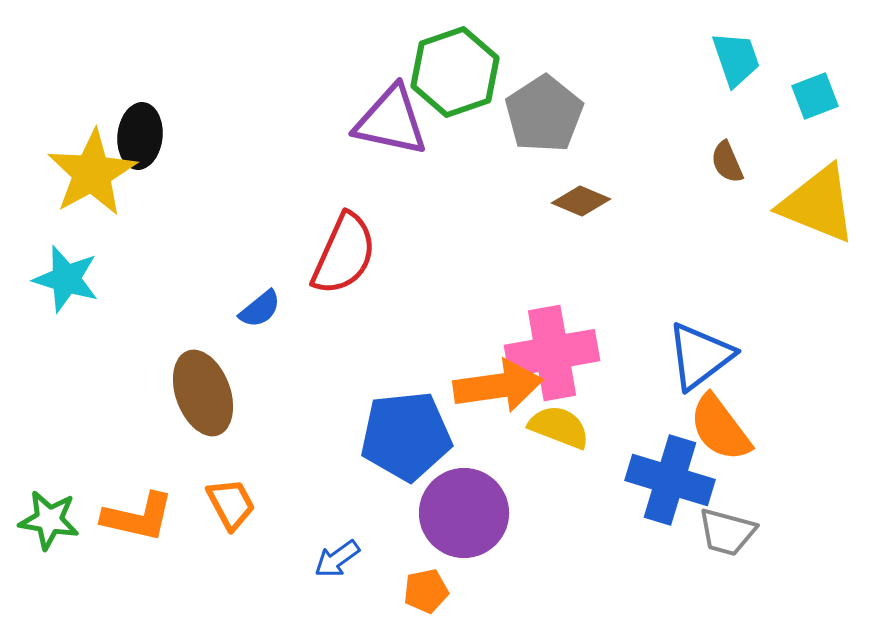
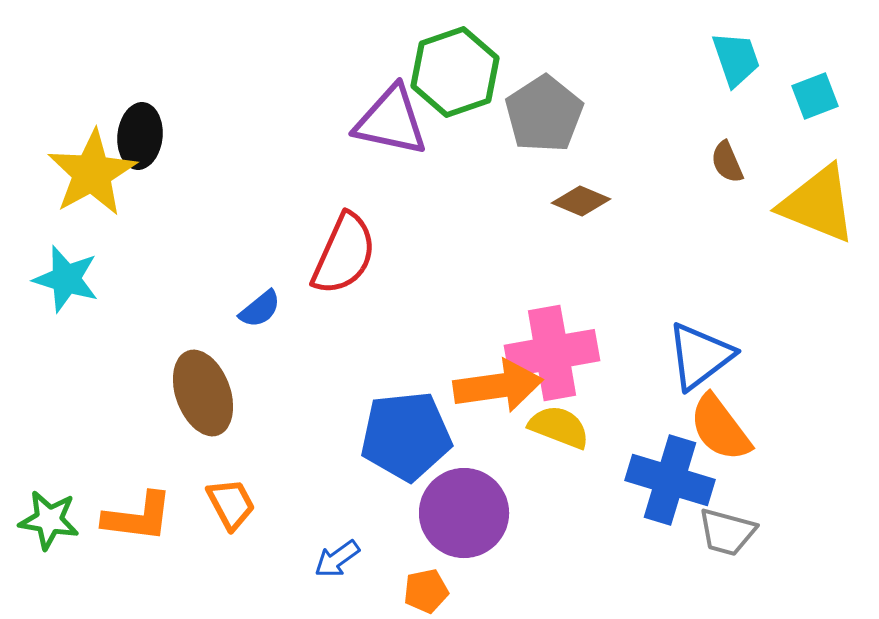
orange L-shape: rotated 6 degrees counterclockwise
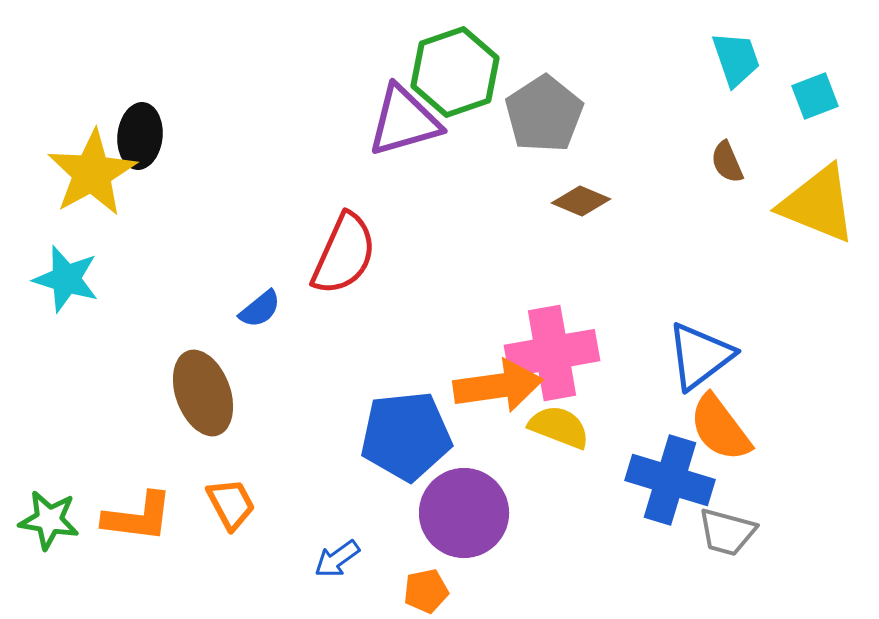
purple triangle: moved 13 px right; rotated 28 degrees counterclockwise
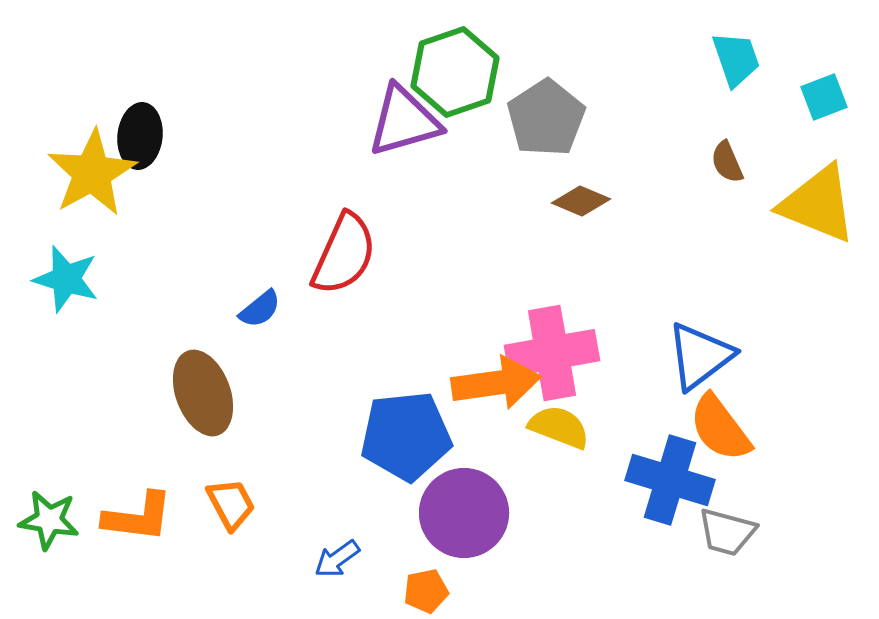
cyan square: moved 9 px right, 1 px down
gray pentagon: moved 2 px right, 4 px down
orange arrow: moved 2 px left, 3 px up
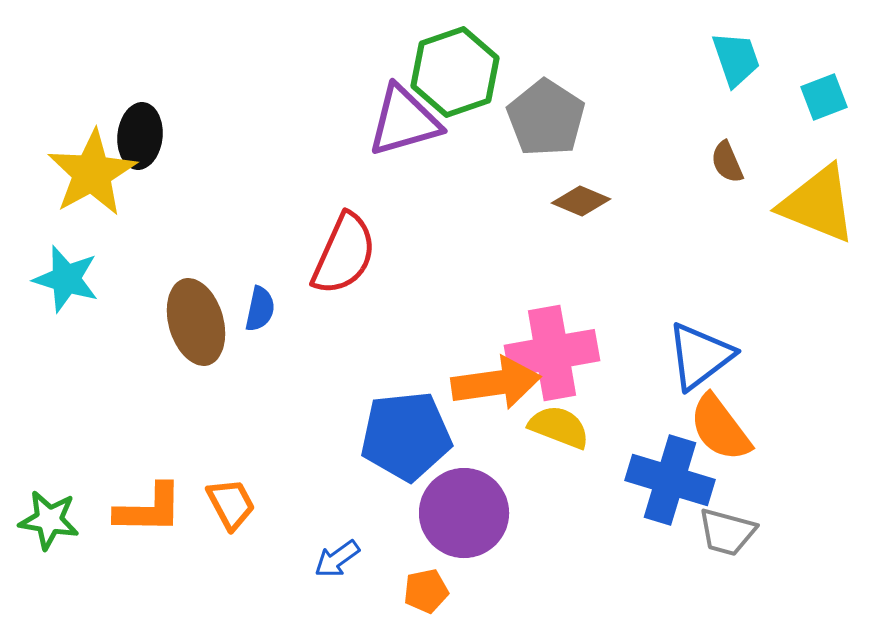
gray pentagon: rotated 6 degrees counterclockwise
blue semicircle: rotated 39 degrees counterclockwise
brown ellipse: moved 7 px left, 71 px up; rotated 4 degrees clockwise
orange L-shape: moved 11 px right, 8 px up; rotated 6 degrees counterclockwise
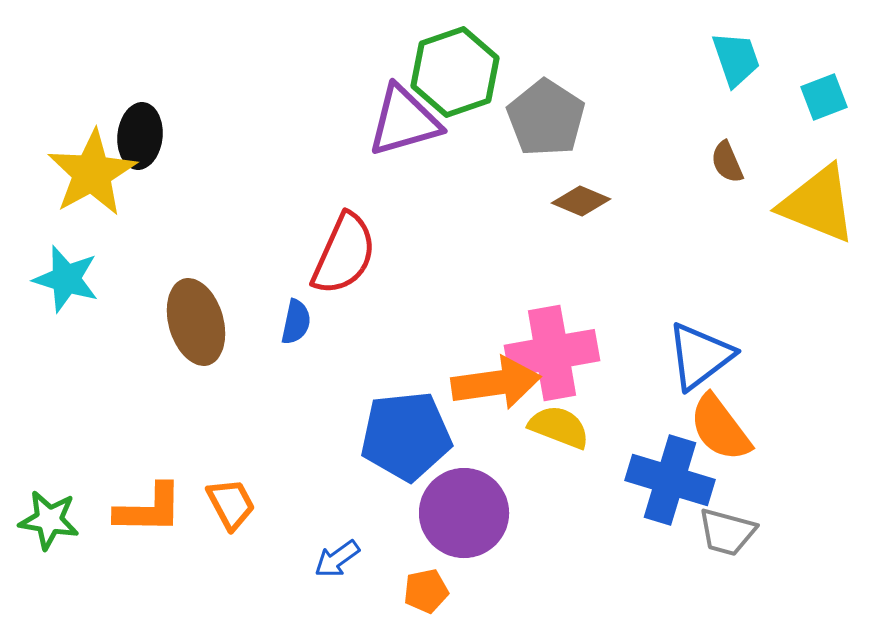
blue semicircle: moved 36 px right, 13 px down
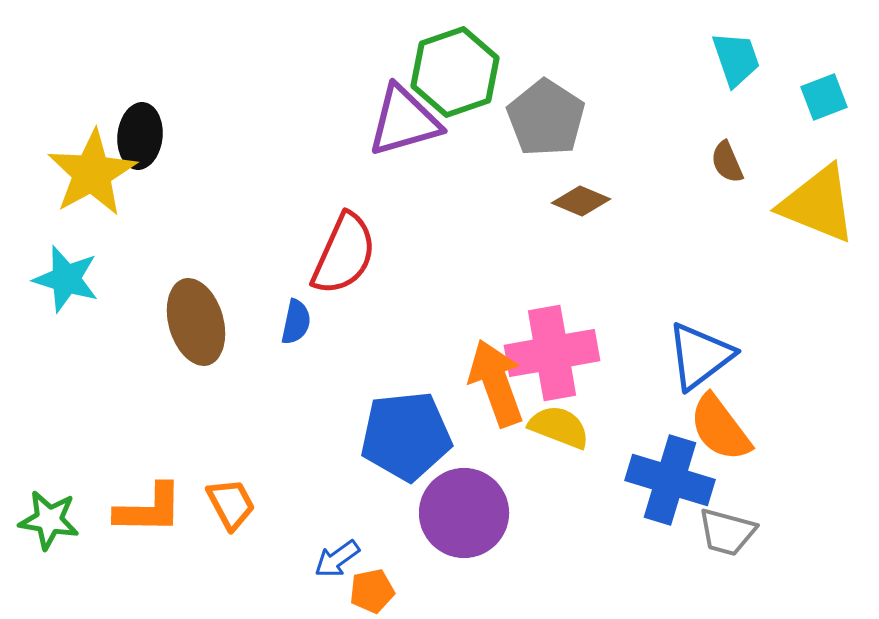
orange arrow: rotated 102 degrees counterclockwise
orange pentagon: moved 54 px left
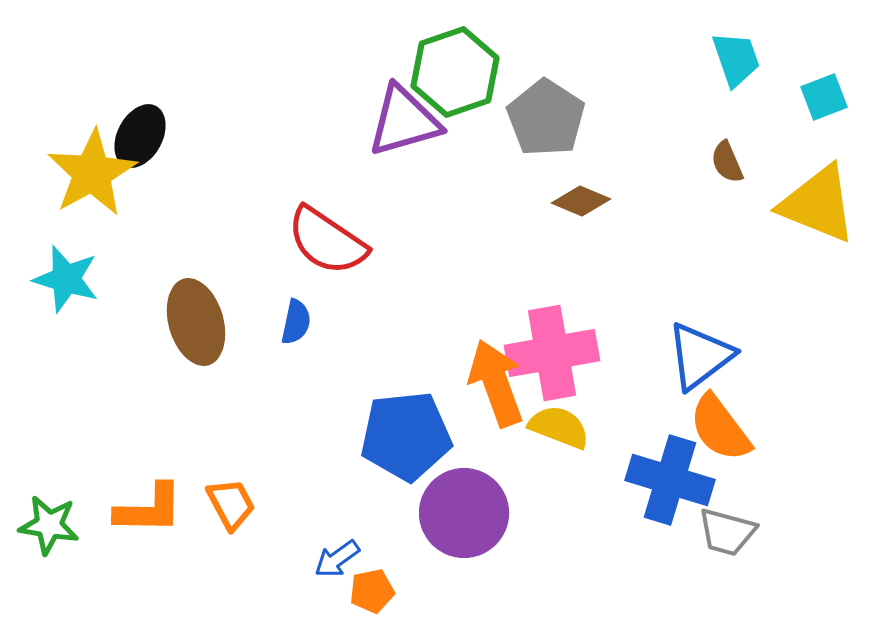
black ellipse: rotated 22 degrees clockwise
red semicircle: moved 17 px left, 13 px up; rotated 100 degrees clockwise
green star: moved 5 px down
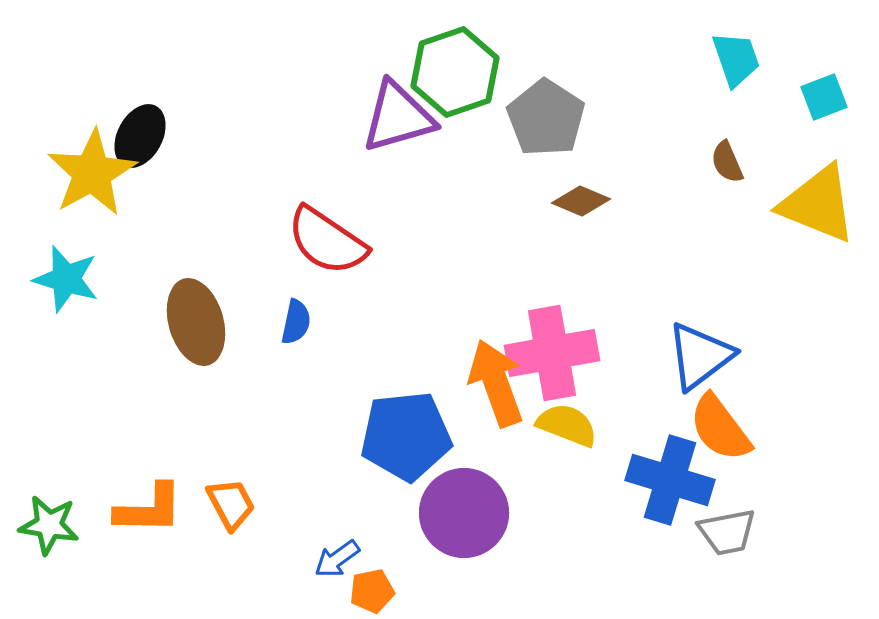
purple triangle: moved 6 px left, 4 px up
yellow semicircle: moved 8 px right, 2 px up
gray trapezoid: rotated 26 degrees counterclockwise
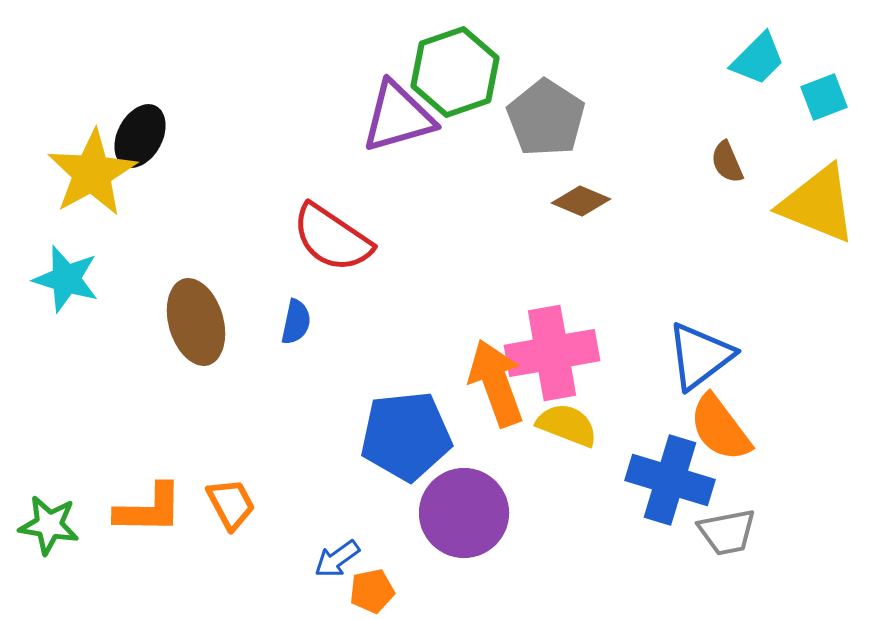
cyan trapezoid: moved 22 px right; rotated 64 degrees clockwise
red semicircle: moved 5 px right, 3 px up
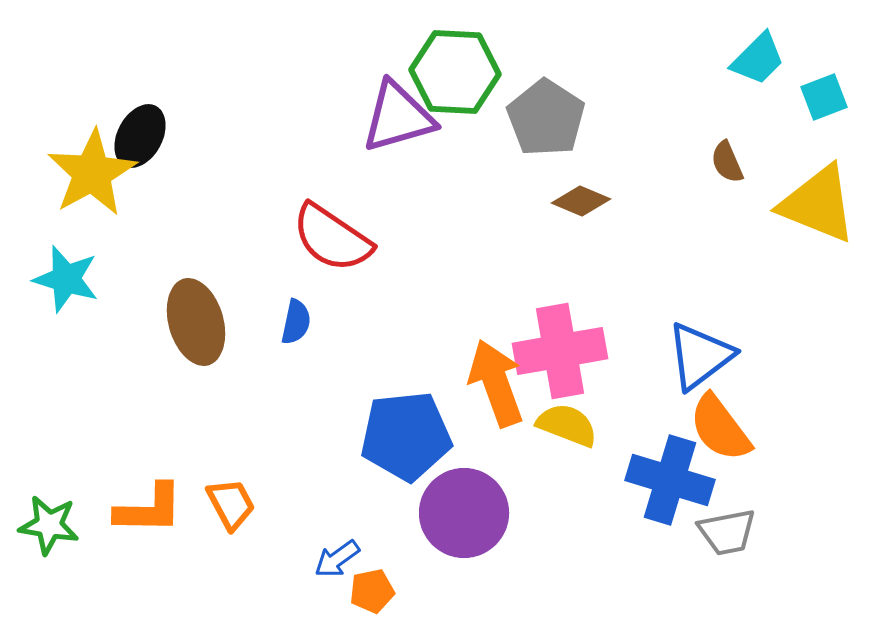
green hexagon: rotated 22 degrees clockwise
pink cross: moved 8 px right, 2 px up
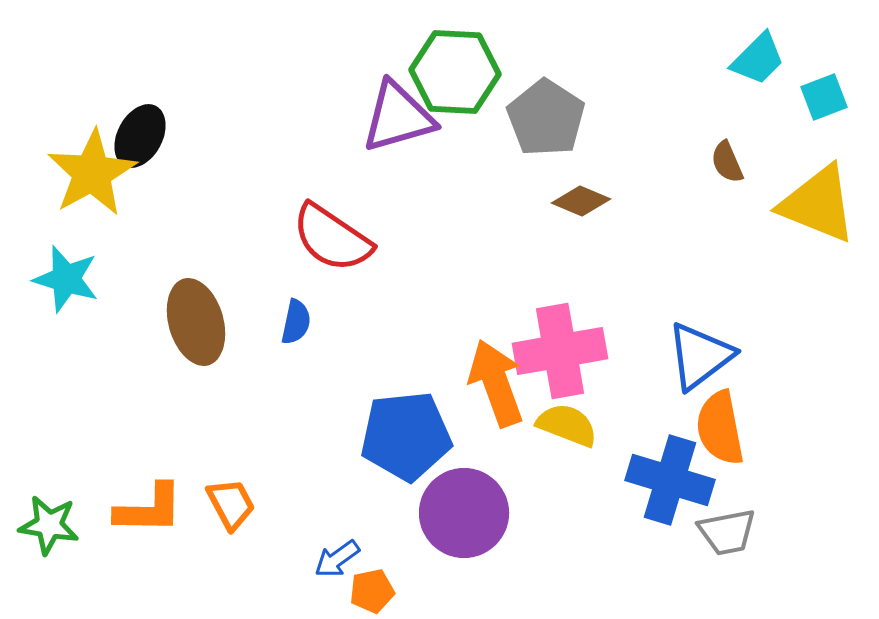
orange semicircle: rotated 26 degrees clockwise
